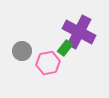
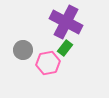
purple cross: moved 13 px left, 10 px up
gray circle: moved 1 px right, 1 px up
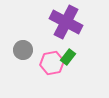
green rectangle: moved 3 px right, 9 px down
pink hexagon: moved 4 px right
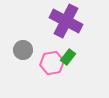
purple cross: moved 1 px up
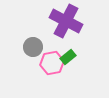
gray circle: moved 10 px right, 3 px up
green rectangle: rotated 14 degrees clockwise
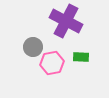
green rectangle: moved 13 px right; rotated 42 degrees clockwise
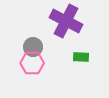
pink hexagon: moved 20 px left; rotated 10 degrees clockwise
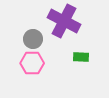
purple cross: moved 2 px left
gray circle: moved 8 px up
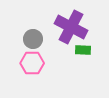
purple cross: moved 7 px right, 6 px down
green rectangle: moved 2 px right, 7 px up
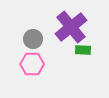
purple cross: rotated 24 degrees clockwise
pink hexagon: moved 1 px down
